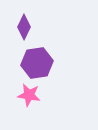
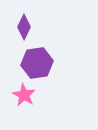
pink star: moved 5 px left; rotated 20 degrees clockwise
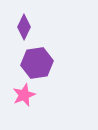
pink star: rotated 20 degrees clockwise
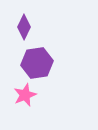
pink star: moved 1 px right
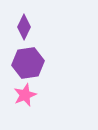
purple hexagon: moved 9 px left
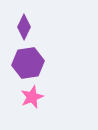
pink star: moved 7 px right, 2 px down
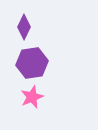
purple hexagon: moved 4 px right
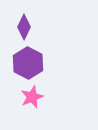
purple hexagon: moved 4 px left; rotated 24 degrees counterclockwise
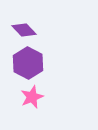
purple diamond: moved 3 px down; rotated 70 degrees counterclockwise
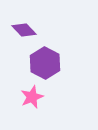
purple hexagon: moved 17 px right
